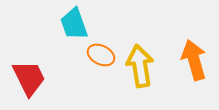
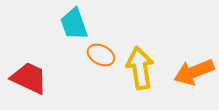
orange arrow: moved 12 px down; rotated 96 degrees counterclockwise
yellow arrow: moved 2 px down
red trapezoid: rotated 39 degrees counterclockwise
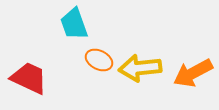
orange ellipse: moved 2 px left, 5 px down
yellow arrow: rotated 87 degrees counterclockwise
orange arrow: moved 1 px left, 1 px down; rotated 6 degrees counterclockwise
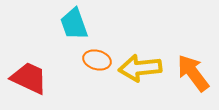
orange ellipse: moved 2 px left; rotated 12 degrees counterclockwise
orange arrow: rotated 81 degrees clockwise
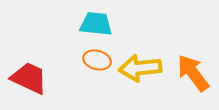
cyan trapezoid: moved 22 px right; rotated 116 degrees clockwise
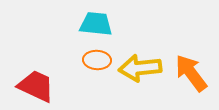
orange ellipse: rotated 12 degrees counterclockwise
orange arrow: moved 2 px left
red trapezoid: moved 7 px right, 8 px down
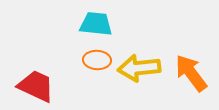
yellow arrow: moved 1 px left
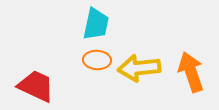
cyan trapezoid: rotated 96 degrees clockwise
orange arrow: moved 1 px up; rotated 18 degrees clockwise
